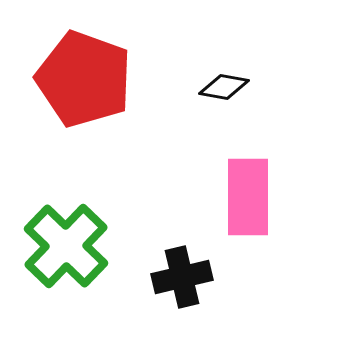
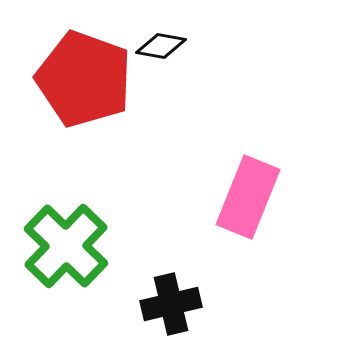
black diamond: moved 63 px left, 41 px up
pink rectangle: rotated 22 degrees clockwise
black cross: moved 11 px left, 27 px down
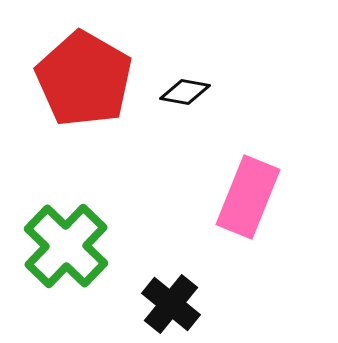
black diamond: moved 24 px right, 46 px down
red pentagon: rotated 10 degrees clockwise
black cross: rotated 38 degrees counterclockwise
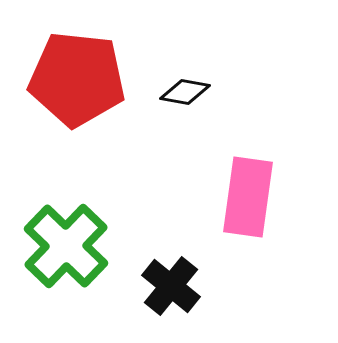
red pentagon: moved 7 px left; rotated 24 degrees counterclockwise
pink rectangle: rotated 14 degrees counterclockwise
black cross: moved 18 px up
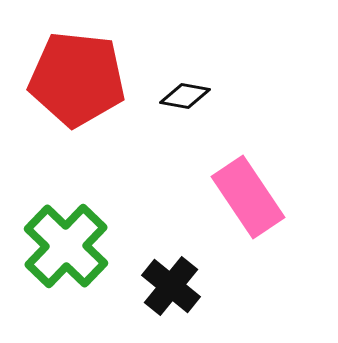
black diamond: moved 4 px down
pink rectangle: rotated 42 degrees counterclockwise
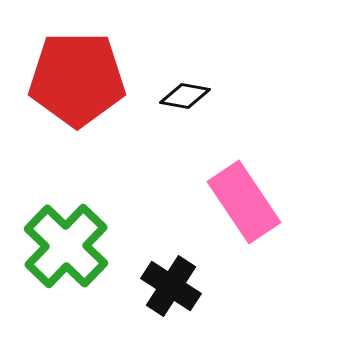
red pentagon: rotated 6 degrees counterclockwise
pink rectangle: moved 4 px left, 5 px down
black cross: rotated 6 degrees counterclockwise
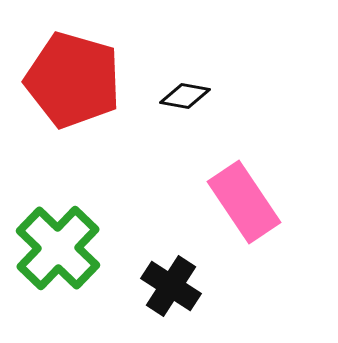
red pentagon: moved 4 px left, 1 px down; rotated 16 degrees clockwise
green cross: moved 8 px left, 2 px down
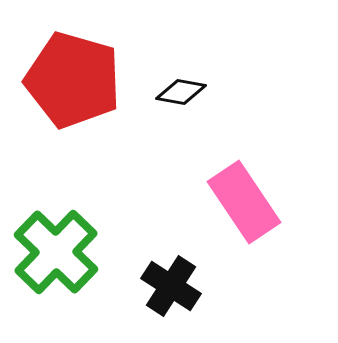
black diamond: moved 4 px left, 4 px up
green cross: moved 2 px left, 4 px down
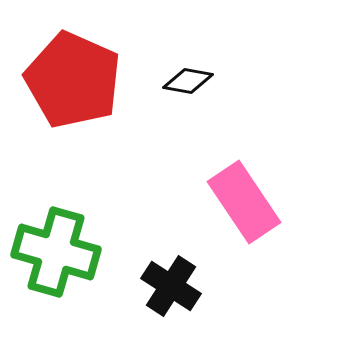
red pentagon: rotated 8 degrees clockwise
black diamond: moved 7 px right, 11 px up
green cross: rotated 28 degrees counterclockwise
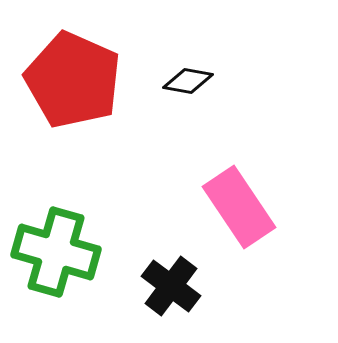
pink rectangle: moved 5 px left, 5 px down
black cross: rotated 4 degrees clockwise
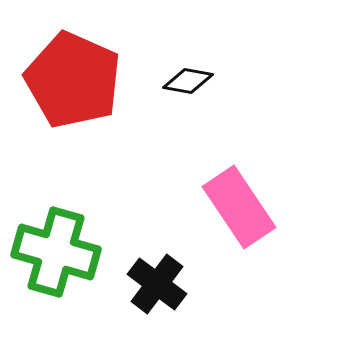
black cross: moved 14 px left, 2 px up
